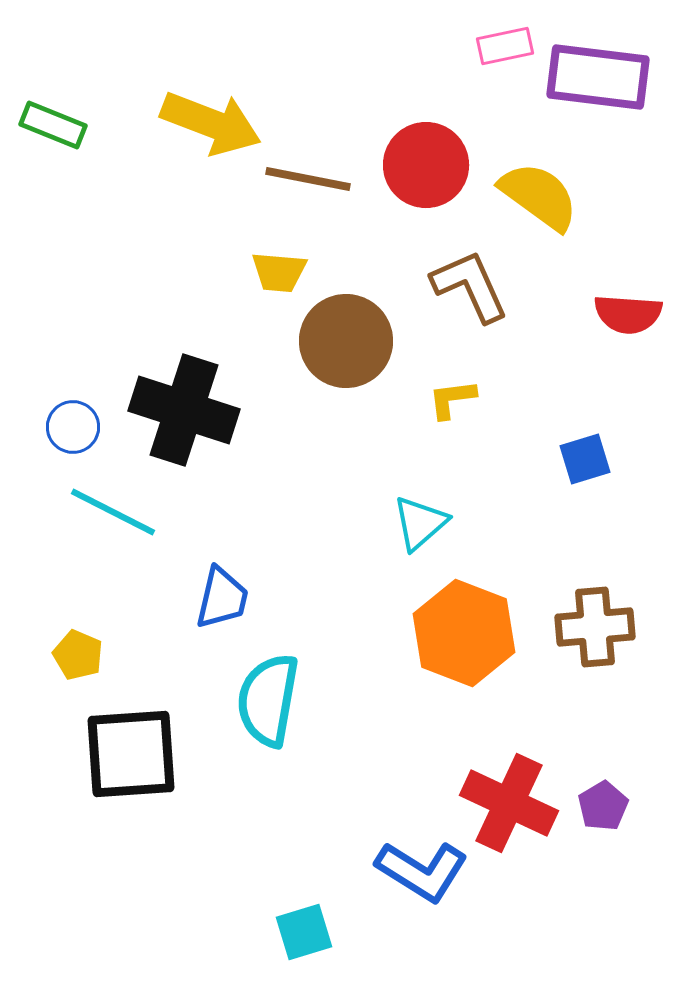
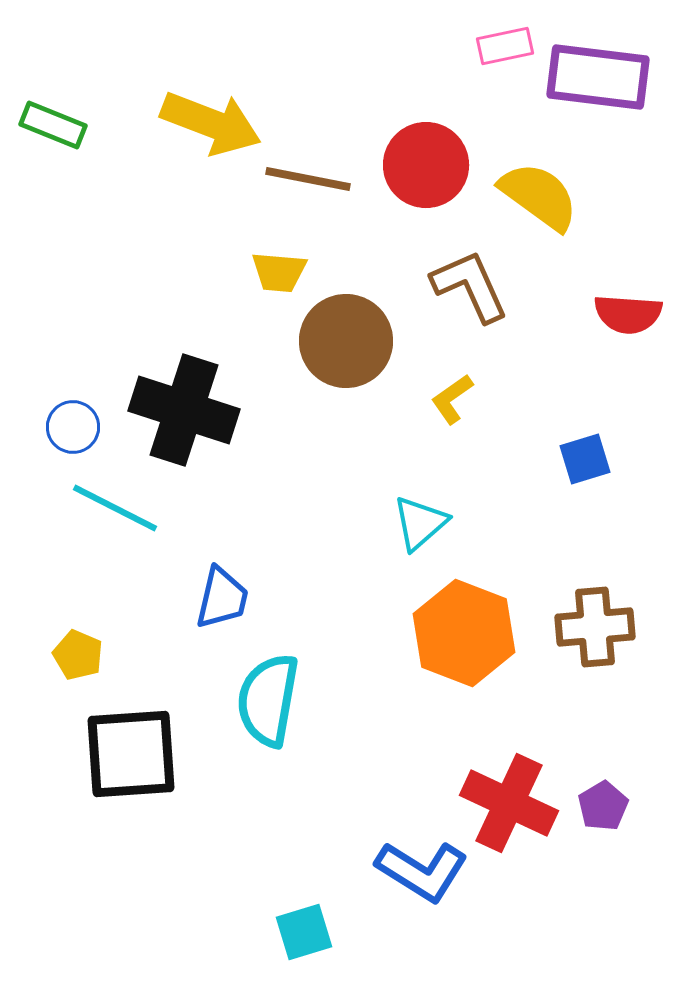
yellow L-shape: rotated 28 degrees counterclockwise
cyan line: moved 2 px right, 4 px up
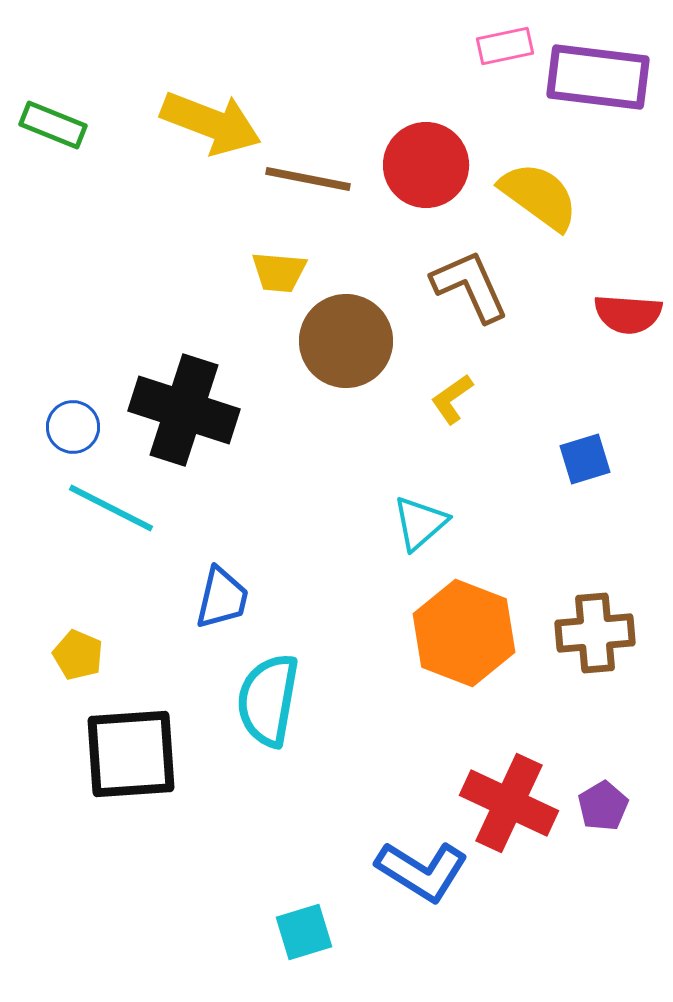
cyan line: moved 4 px left
brown cross: moved 6 px down
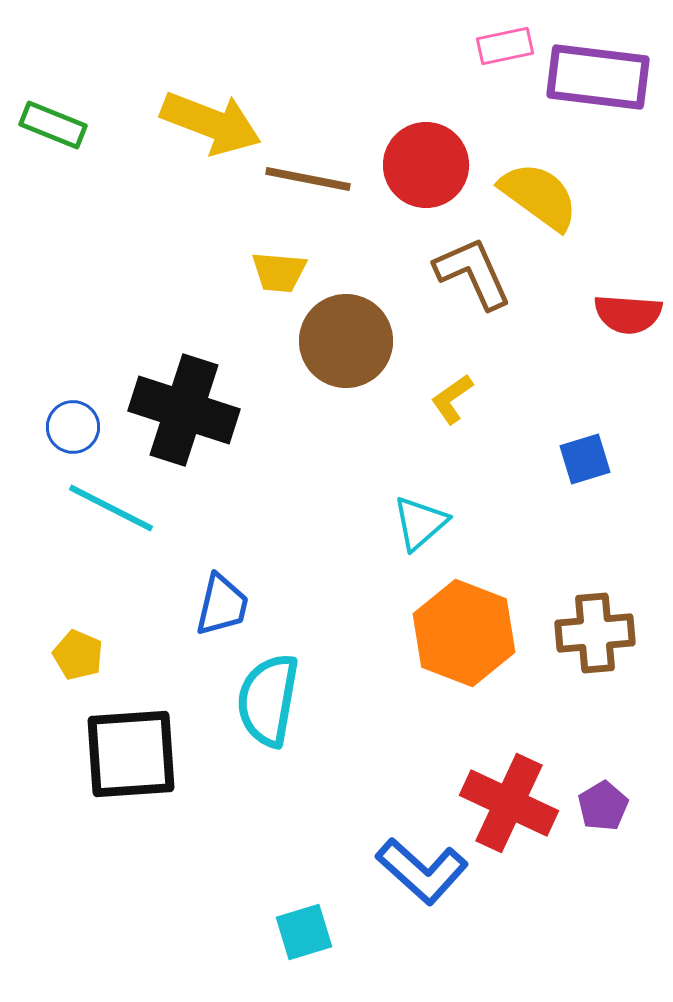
brown L-shape: moved 3 px right, 13 px up
blue trapezoid: moved 7 px down
blue L-shape: rotated 10 degrees clockwise
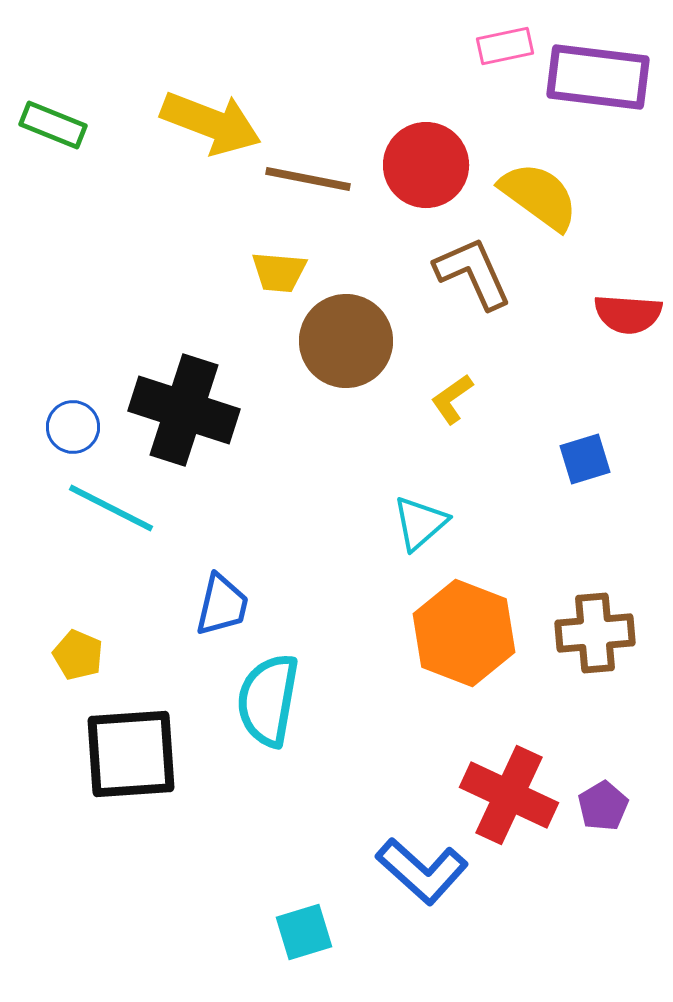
red cross: moved 8 px up
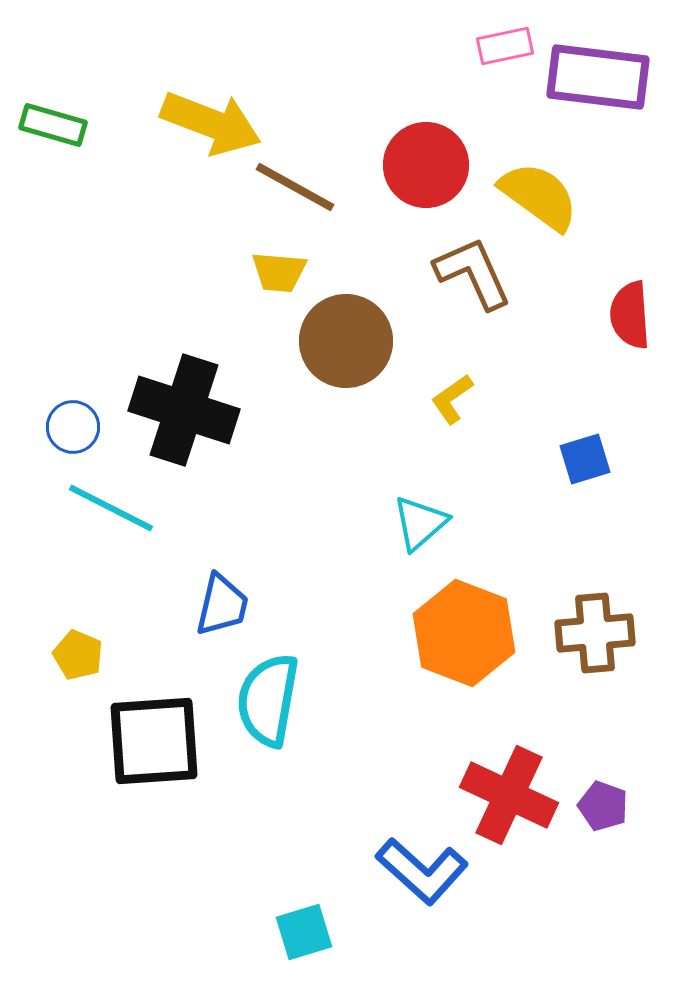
green rectangle: rotated 6 degrees counterclockwise
brown line: moved 13 px left, 8 px down; rotated 18 degrees clockwise
red semicircle: moved 2 px right, 1 px down; rotated 82 degrees clockwise
black square: moved 23 px right, 13 px up
purple pentagon: rotated 21 degrees counterclockwise
